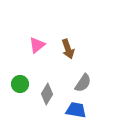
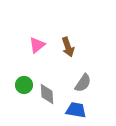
brown arrow: moved 2 px up
green circle: moved 4 px right, 1 px down
gray diamond: rotated 35 degrees counterclockwise
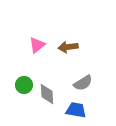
brown arrow: rotated 102 degrees clockwise
gray semicircle: rotated 24 degrees clockwise
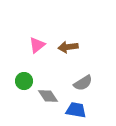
green circle: moved 4 px up
gray diamond: moved 1 px right, 2 px down; rotated 30 degrees counterclockwise
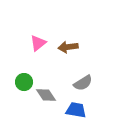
pink triangle: moved 1 px right, 2 px up
green circle: moved 1 px down
gray diamond: moved 2 px left, 1 px up
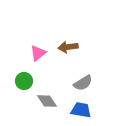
pink triangle: moved 10 px down
green circle: moved 1 px up
gray diamond: moved 1 px right, 6 px down
blue trapezoid: moved 5 px right
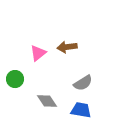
brown arrow: moved 1 px left
green circle: moved 9 px left, 2 px up
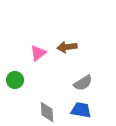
green circle: moved 1 px down
gray diamond: moved 11 px down; rotated 30 degrees clockwise
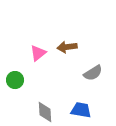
gray semicircle: moved 10 px right, 10 px up
gray diamond: moved 2 px left
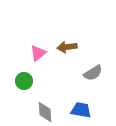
green circle: moved 9 px right, 1 px down
